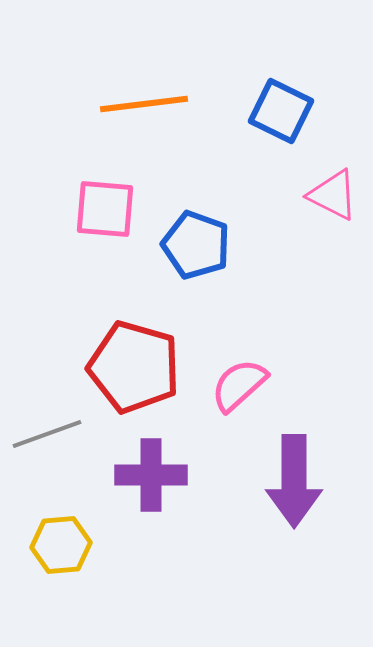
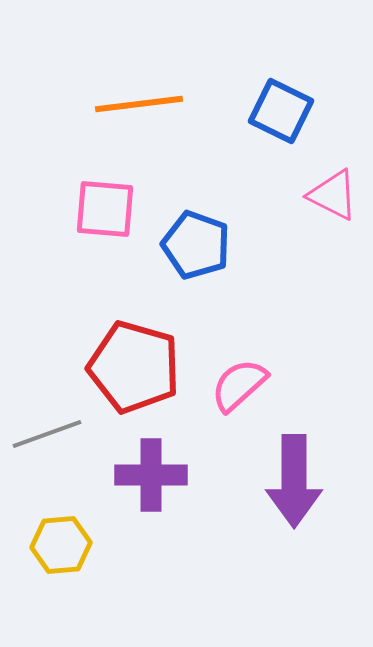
orange line: moved 5 px left
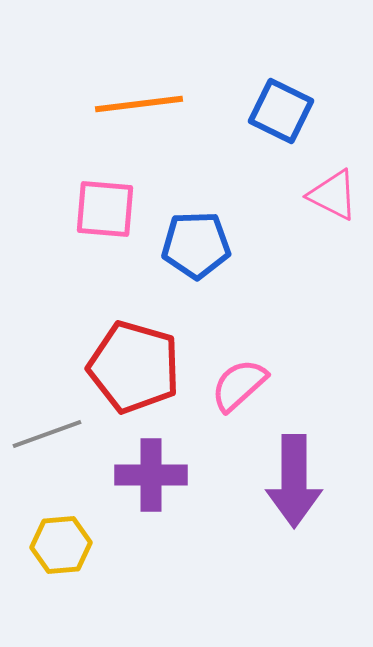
blue pentagon: rotated 22 degrees counterclockwise
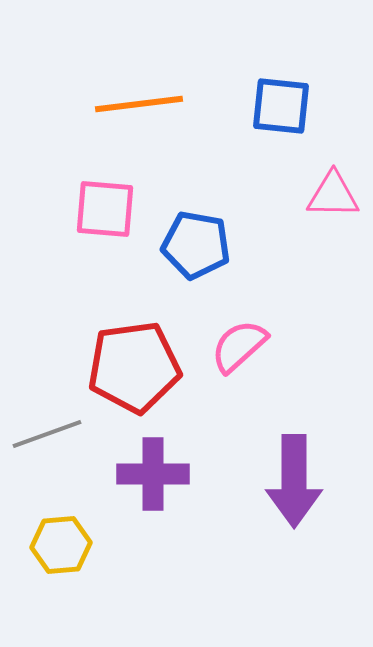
blue square: moved 5 px up; rotated 20 degrees counterclockwise
pink triangle: rotated 26 degrees counterclockwise
blue pentagon: rotated 12 degrees clockwise
red pentagon: rotated 24 degrees counterclockwise
pink semicircle: moved 39 px up
purple cross: moved 2 px right, 1 px up
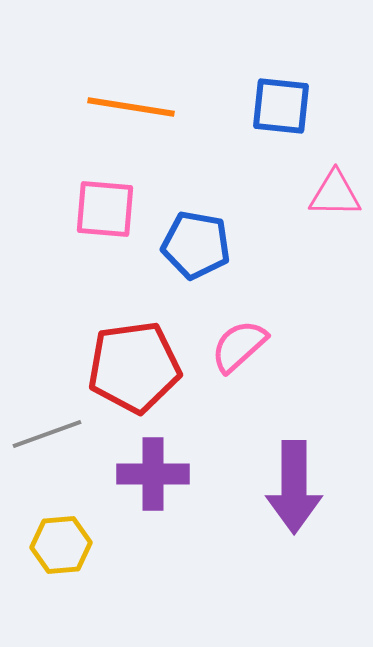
orange line: moved 8 px left, 3 px down; rotated 16 degrees clockwise
pink triangle: moved 2 px right, 1 px up
purple arrow: moved 6 px down
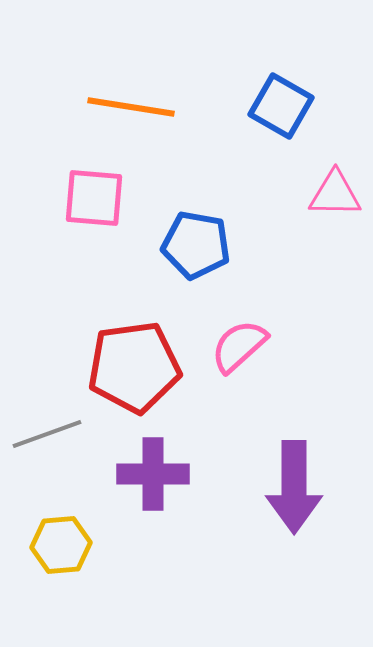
blue square: rotated 24 degrees clockwise
pink square: moved 11 px left, 11 px up
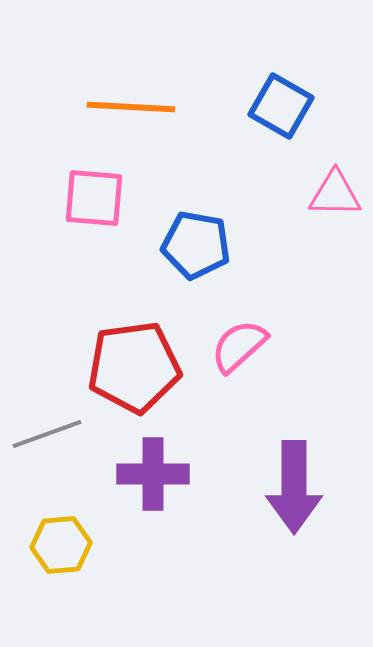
orange line: rotated 6 degrees counterclockwise
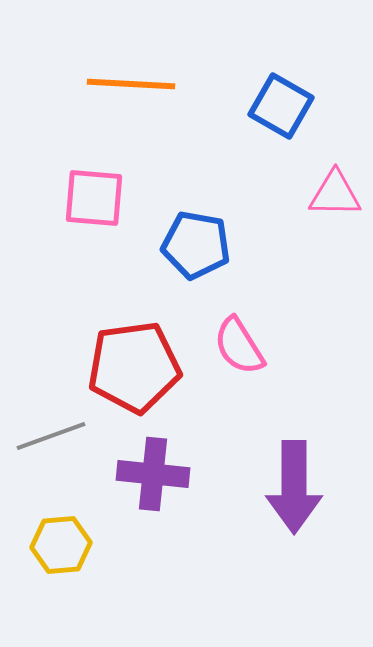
orange line: moved 23 px up
pink semicircle: rotated 80 degrees counterclockwise
gray line: moved 4 px right, 2 px down
purple cross: rotated 6 degrees clockwise
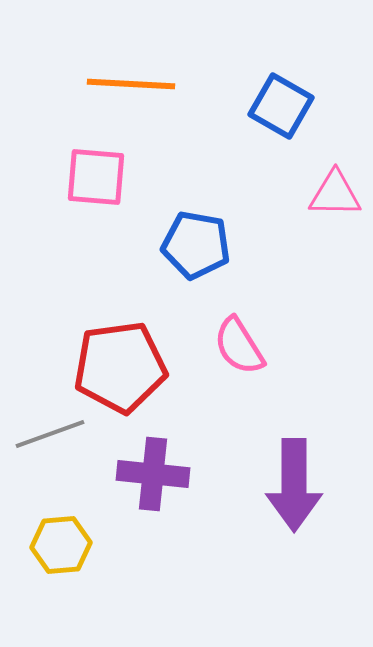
pink square: moved 2 px right, 21 px up
red pentagon: moved 14 px left
gray line: moved 1 px left, 2 px up
purple arrow: moved 2 px up
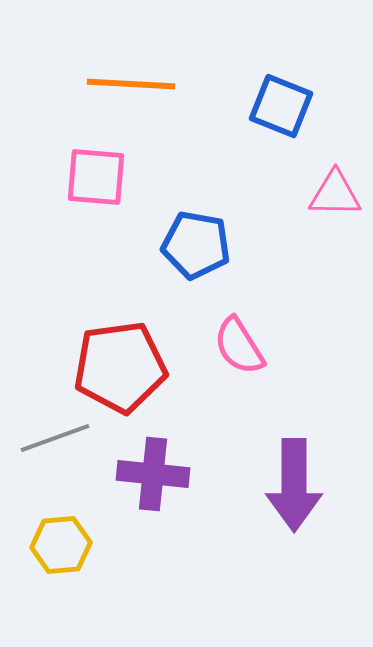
blue square: rotated 8 degrees counterclockwise
gray line: moved 5 px right, 4 px down
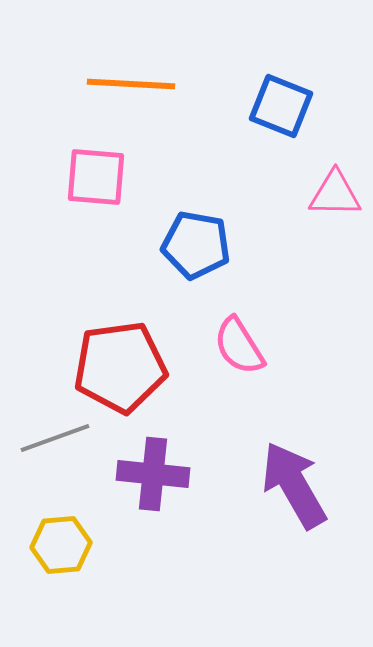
purple arrow: rotated 150 degrees clockwise
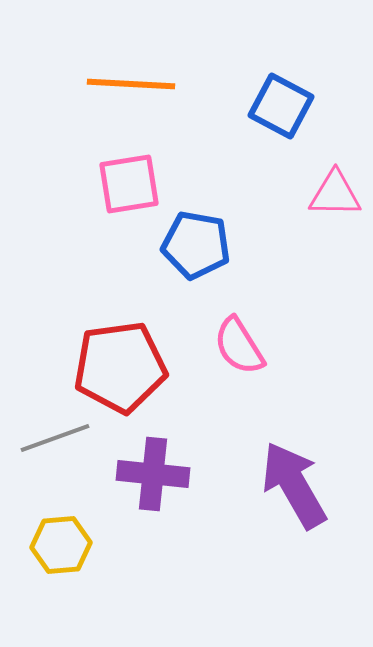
blue square: rotated 6 degrees clockwise
pink square: moved 33 px right, 7 px down; rotated 14 degrees counterclockwise
